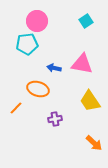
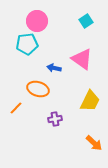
pink triangle: moved 5 px up; rotated 25 degrees clockwise
yellow trapezoid: rotated 120 degrees counterclockwise
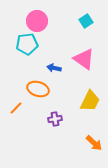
pink triangle: moved 2 px right
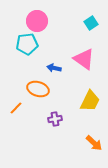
cyan square: moved 5 px right, 2 px down
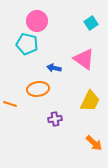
cyan pentagon: rotated 20 degrees clockwise
orange ellipse: rotated 25 degrees counterclockwise
orange line: moved 6 px left, 4 px up; rotated 64 degrees clockwise
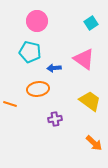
cyan pentagon: moved 3 px right, 8 px down
blue arrow: rotated 16 degrees counterclockwise
yellow trapezoid: rotated 80 degrees counterclockwise
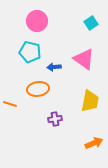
blue arrow: moved 1 px up
yellow trapezoid: rotated 65 degrees clockwise
orange arrow: rotated 66 degrees counterclockwise
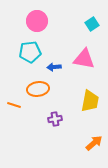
cyan square: moved 1 px right, 1 px down
cyan pentagon: rotated 20 degrees counterclockwise
pink triangle: rotated 25 degrees counterclockwise
orange line: moved 4 px right, 1 px down
orange arrow: rotated 18 degrees counterclockwise
